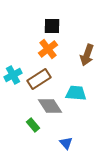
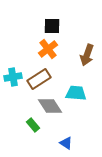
cyan cross: moved 2 px down; rotated 18 degrees clockwise
blue triangle: rotated 16 degrees counterclockwise
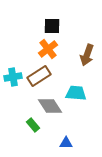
brown rectangle: moved 3 px up
blue triangle: rotated 32 degrees counterclockwise
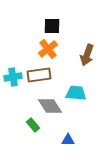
brown rectangle: moved 1 px up; rotated 25 degrees clockwise
blue triangle: moved 2 px right, 3 px up
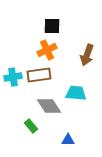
orange cross: moved 1 px left, 1 px down; rotated 12 degrees clockwise
gray diamond: moved 1 px left
green rectangle: moved 2 px left, 1 px down
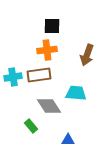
orange cross: rotated 18 degrees clockwise
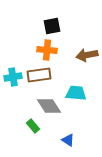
black square: rotated 12 degrees counterclockwise
orange cross: rotated 12 degrees clockwise
brown arrow: rotated 60 degrees clockwise
green rectangle: moved 2 px right
blue triangle: rotated 32 degrees clockwise
